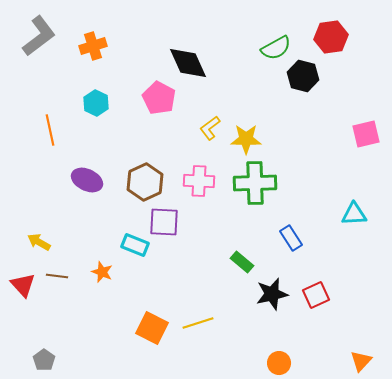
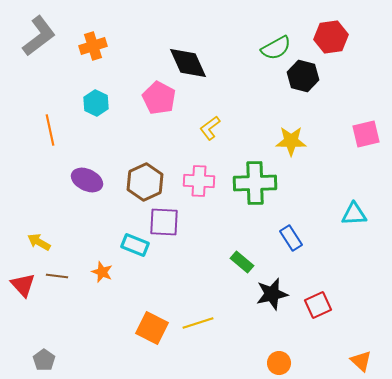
yellow star: moved 45 px right, 2 px down
red square: moved 2 px right, 10 px down
orange triangle: rotated 30 degrees counterclockwise
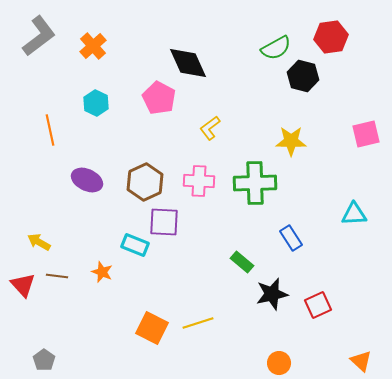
orange cross: rotated 24 degrees counterclockwise
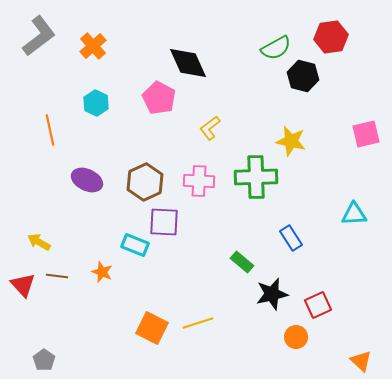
yellow star: rotated 12 degrees clockwise
green cross: moved 1 px right, 6 px up
orange circle: moved 17 px right, 26 px up
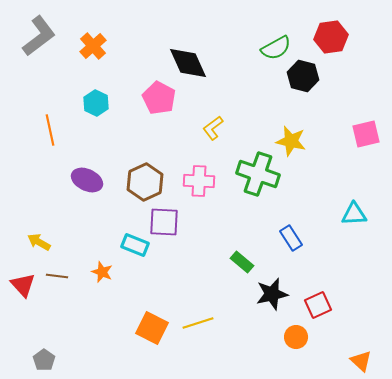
yellow L-shape: moved 3 px right
green cross: moved 2 px right, 3 px up; rotated 21 degrees clockwise
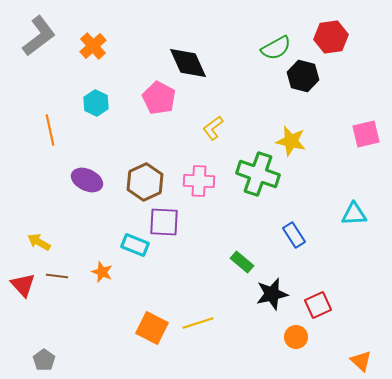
blue rectangle: moved 3 px right, 3 px up
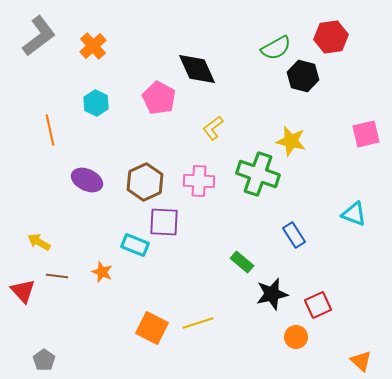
black diamond: moved 9 px right, 6 px down
cyan triangle: rotated 24 degrees clockwise
red triangle: moved 6 px down
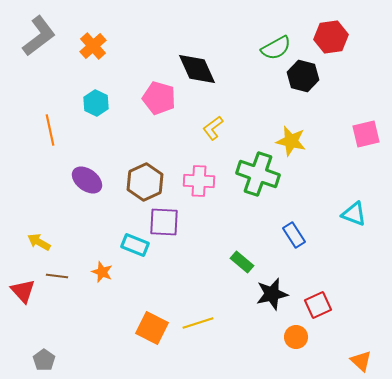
pink pentagon: rotated 12 degrees counterclockwise
purple ellipse: rotated 12 degrees clockwise
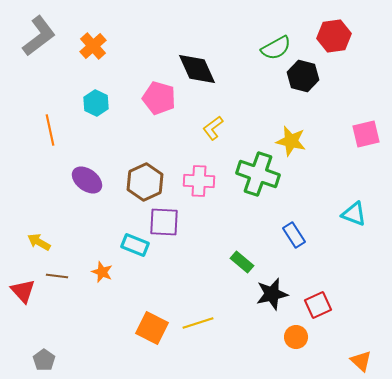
red hexagon: moved 3 px right, 1 px up
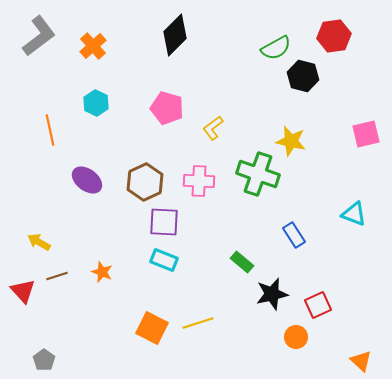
black diamond: moved 22 px left, 34 px up; rotated 69 degrees clockwise
pink pentagon: moved 8 px right, 10 px down
cyan rectangle: moved 29 px right, 15 px down
brown line: rotated 25 degrees counterclockwise
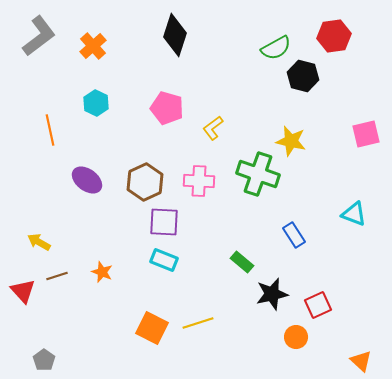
black diamond: rotated 27 degrees counterclockwise
